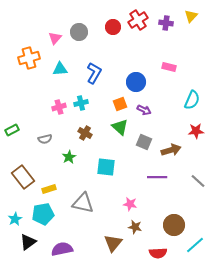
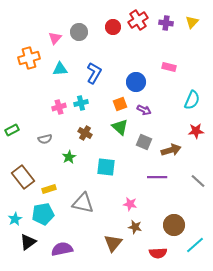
yellow triangle: moved 1 px right, 6 px down
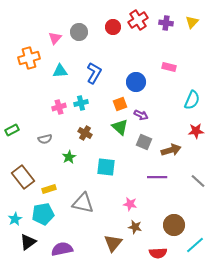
cyan triangle: moved 2 px down
purple arrow: moved 3 px left, 5 px down
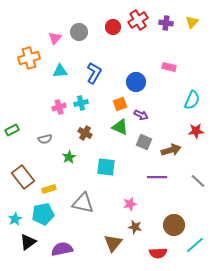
green triangle: rotated 18 degrees counterclockwise
pink star: rotated 24 degrees counterclockwise
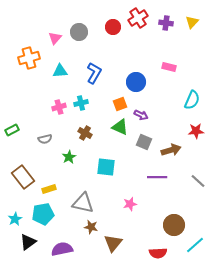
red cross: moved 2 px up
brown star: moved 44 px left
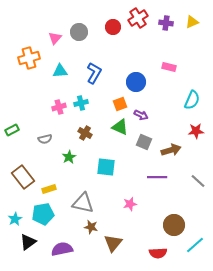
yellow triangle: rotated 24 degrees clockwise
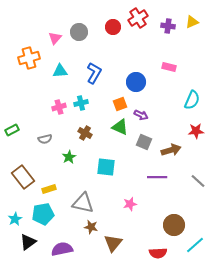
purple cross: moved 2 px right, 3 px down
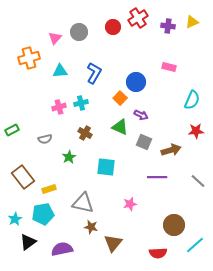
orange square: moved 6 px up; rotated 24 degrees counterclockwise
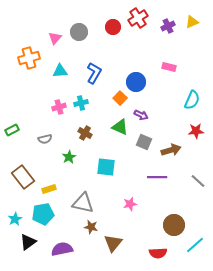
purple cross: rotated 32 degrees counterclockwise
